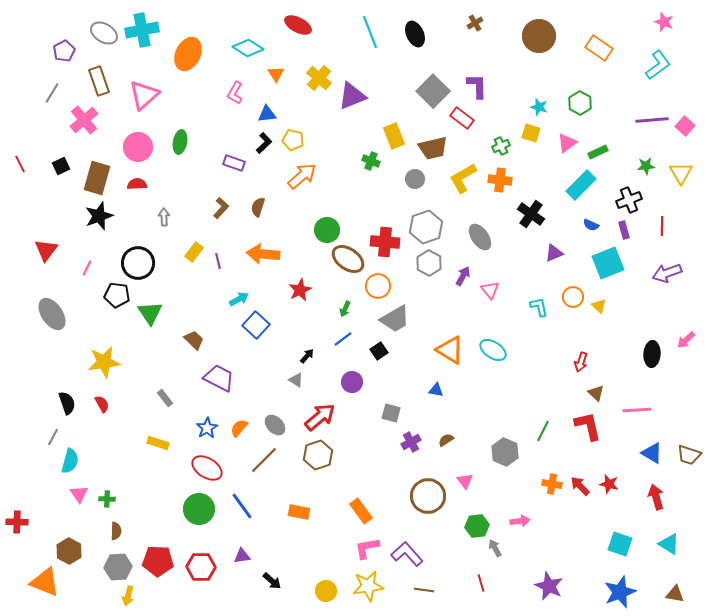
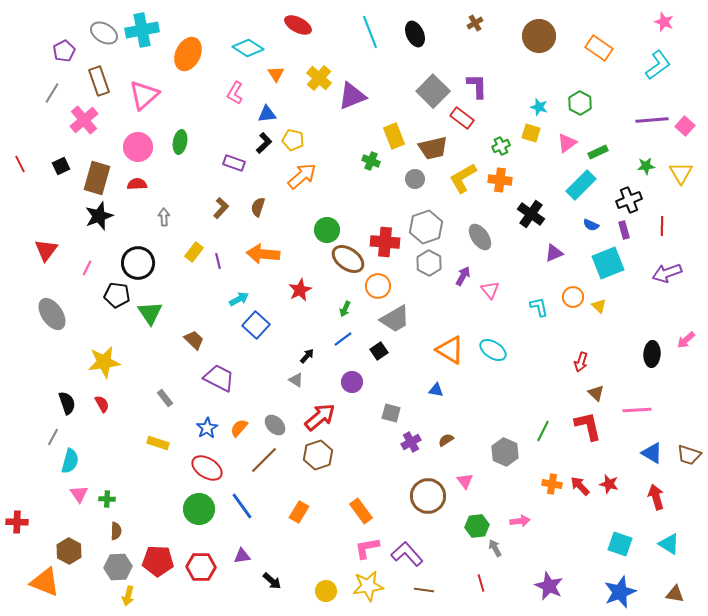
orange rectangle at (299, 512): rotated 70 degrees counterclockwise
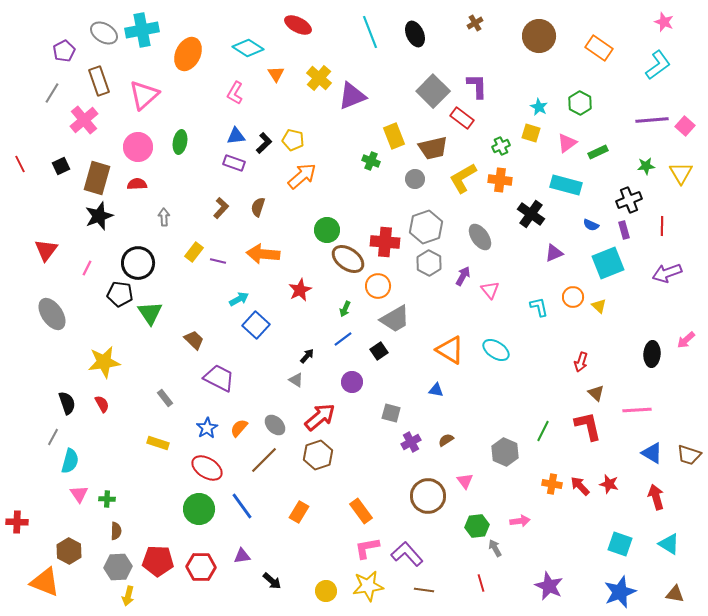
cyan star at (539, 107): rotated 12 degrees clockwise
blue triangle at (267, 114): moved 31 px left, 22 px down
cyan rectangle at (581, 185): moved 15 px left; rotated 60 degrees clockwise
purple line at (218, 261): rotated 63 degrees counterclockwise
black pentagon at (117, 295): moved 3 px right, 1 px up
cyan ellipse at (493, 350): moved 3 px right
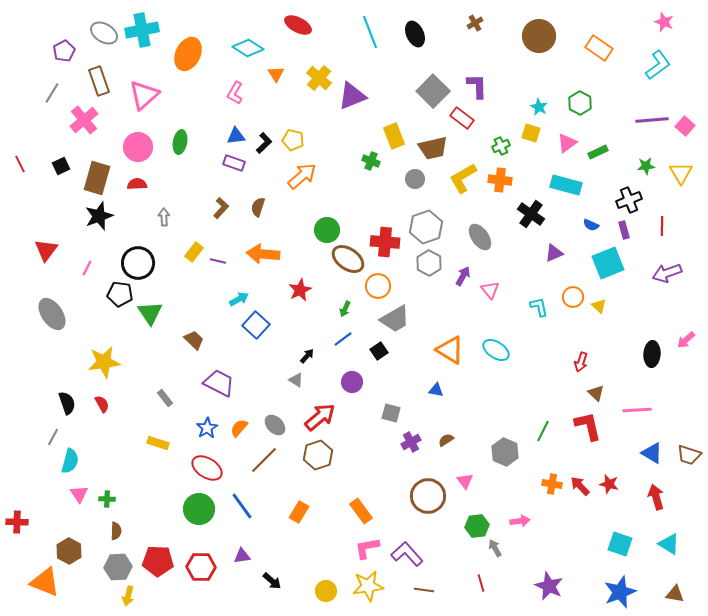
purple trapezoid at (219, 378): moved 5 px down
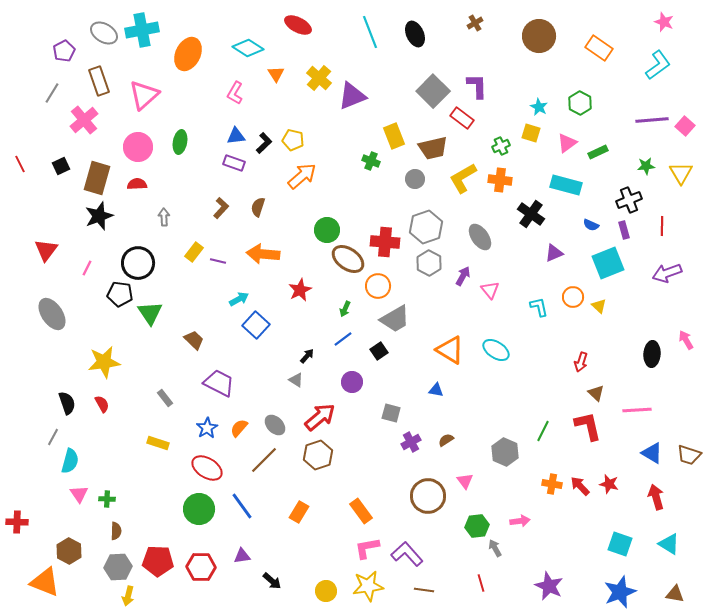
pink arrow at (686, 340): rotated 102 degrees clockwise
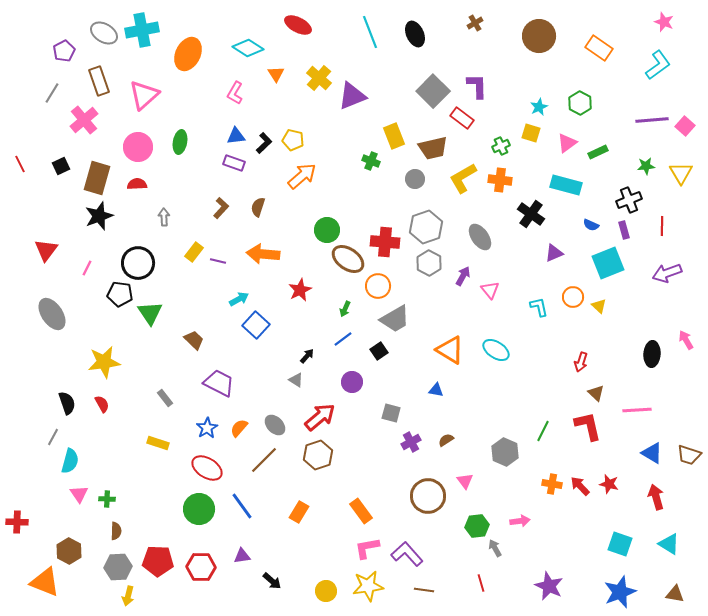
cyan star at (539, 107): rotated 18 degrees clockwise
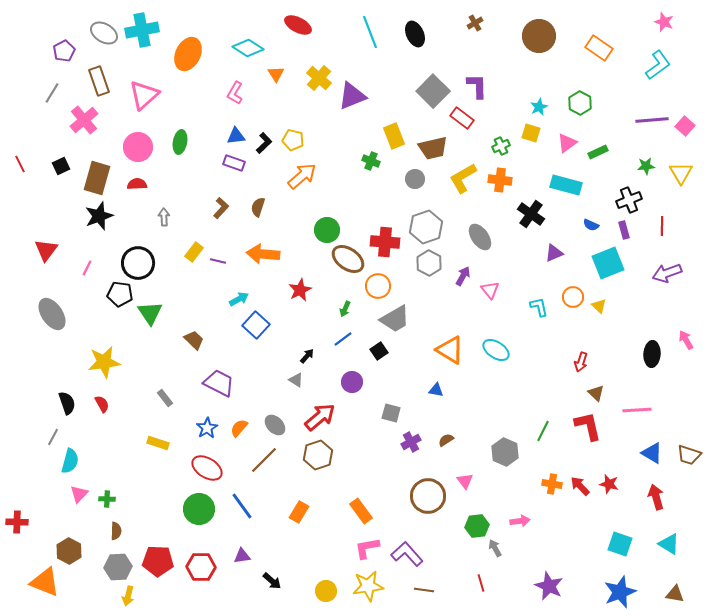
pink triangle at (79, 494): rotated 18 degrees clockwise
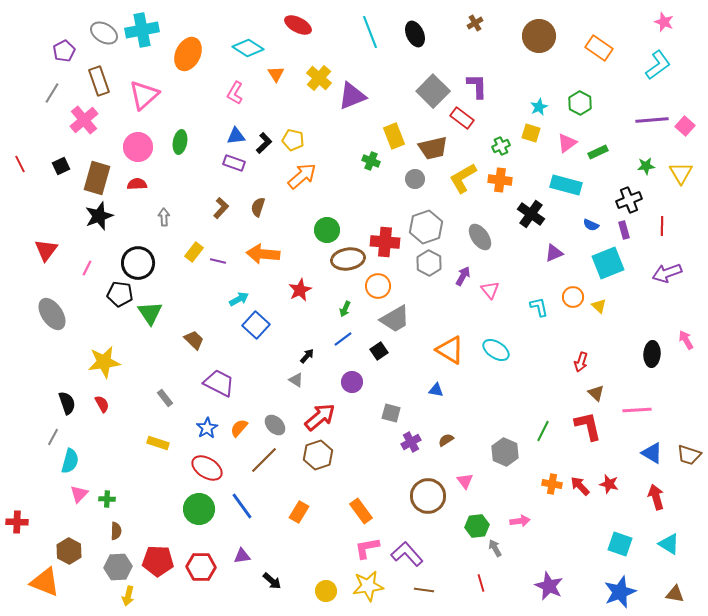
brown ellipse at (348, 259): rotated 44 degrees counterclockwise
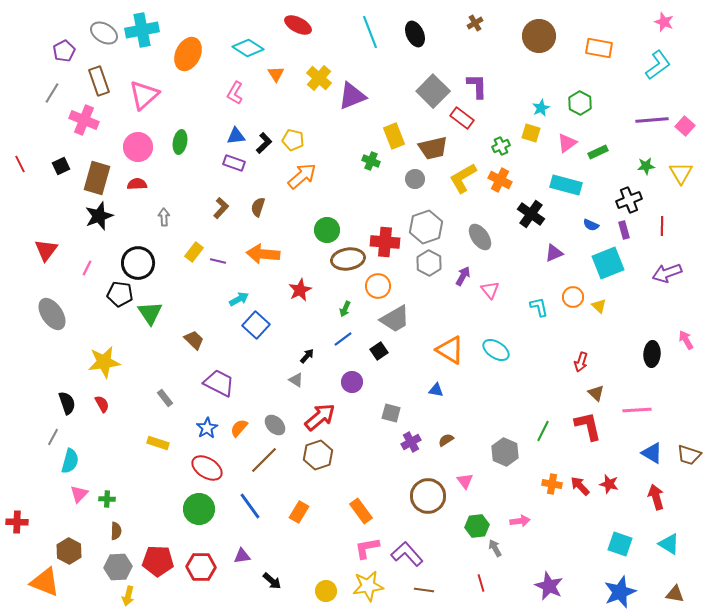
orange rectangle at (599, 48): rotated 24 degrees counterclockwise
cyan star at (539, 107): moved 2 px right, 1 px down
pink cross at (84, 120): rotated 28 degrees counterclockwise
orange cross at (500, 180): rotated 20 degrees clockwise
blue line at (242, 506): moved 8 px right
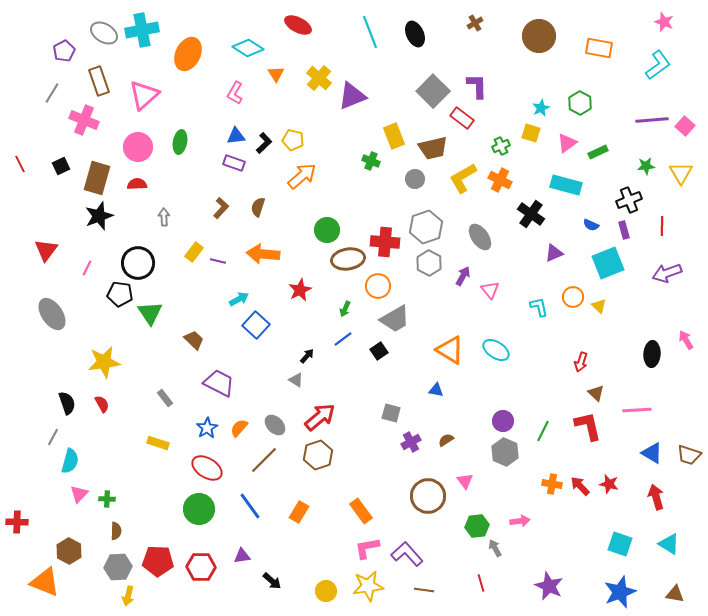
purple circle at (352, 382): moved 151 px right, 39 px down
